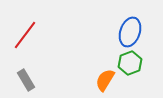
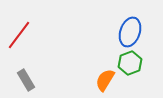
red line: moved 6 px left
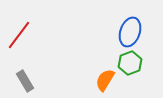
gray rectangle: moved 1 px left, 1 px down
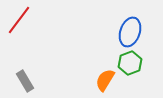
red line: moved 15 px up
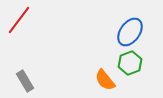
blue ellipse: rotated 16 degrees clockwise
orange semicircle: rotated 70 degrees counterclockwise
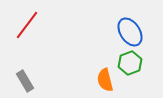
red line: moved 8 px right, 5 px down
blue ellipse: rotated 68 degrees counterclockwise
orange semicircle: rotated 25 degrees clockwise
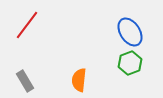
orange semicircle: moved 26 px left; rotated 20 degrees clockwise
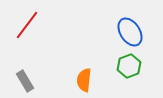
green hexagon: moved 1 px left, 3 px down
orange semicircle: moved 5 px right
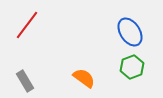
green hexagon: moved 3 px right, 1 px down
orange semicircle: moved 2 px up; rotated 120 degrees clockwise
